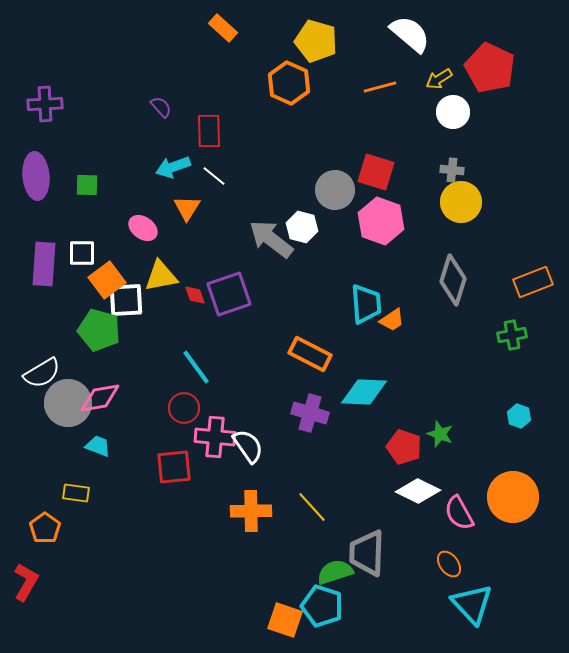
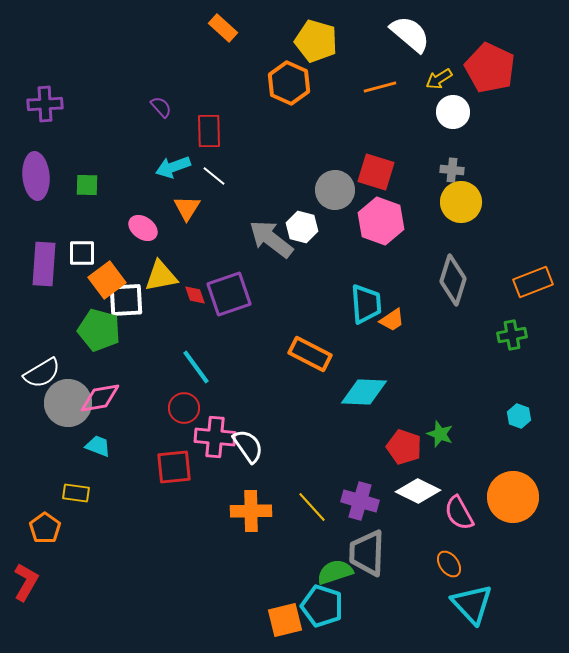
purple cross at (310, 413): moved 50 px right, 88 px down
orange square at (285, 620): rotated 33 degrees counterclockwise
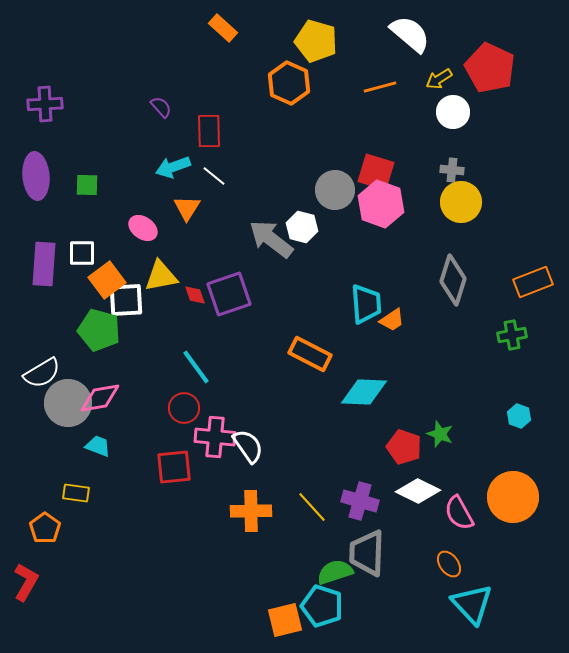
pink hexagon at (381, 221): moved 17 px up
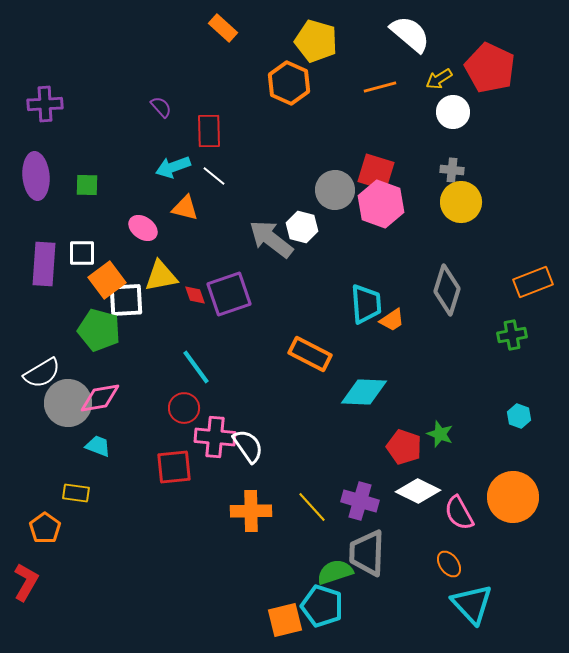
orange triangle at (187, 208): moved 2 px left; rotated 48 degrees counterclockwise
gray diamond at (453, 280): moved 6 px left, 10 px down
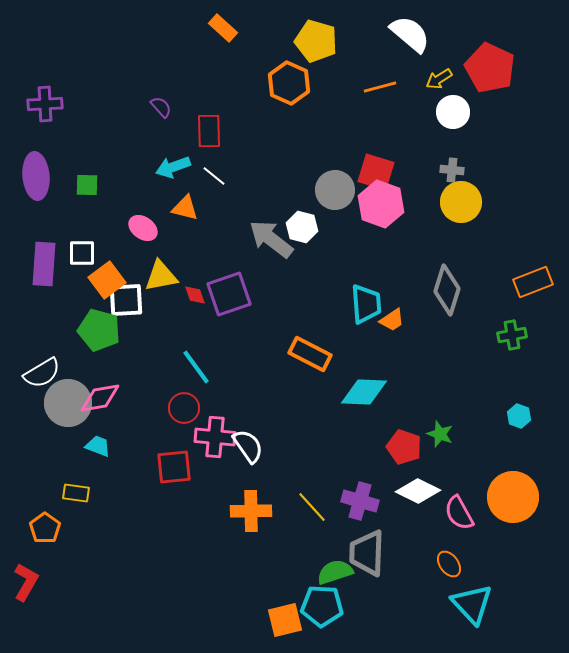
cyan pentagon at (322, 606): rotated 15 degrees counterclockwise
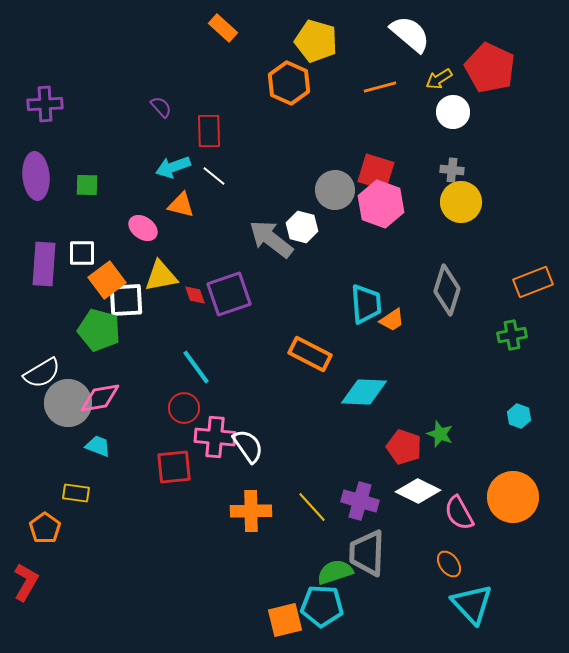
orange triangle at (185, 208): moved 4 px left, 3 px up
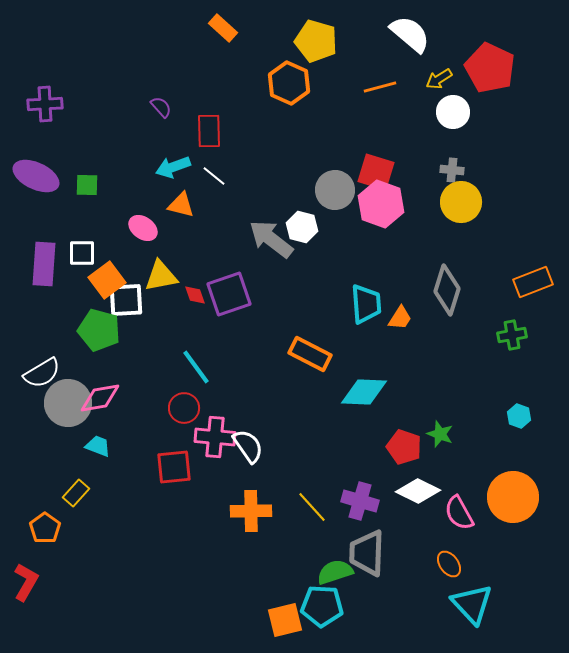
purple ellipse at (36, 176): rotated 60 degrees counterclockwise
orange trapezoid at (392, 320): moved 8 px right, 2 px up; rotated 24 degrees counterclockwise
yellow rectangle at (76, 493): rotated 56 degrees counterclockwise
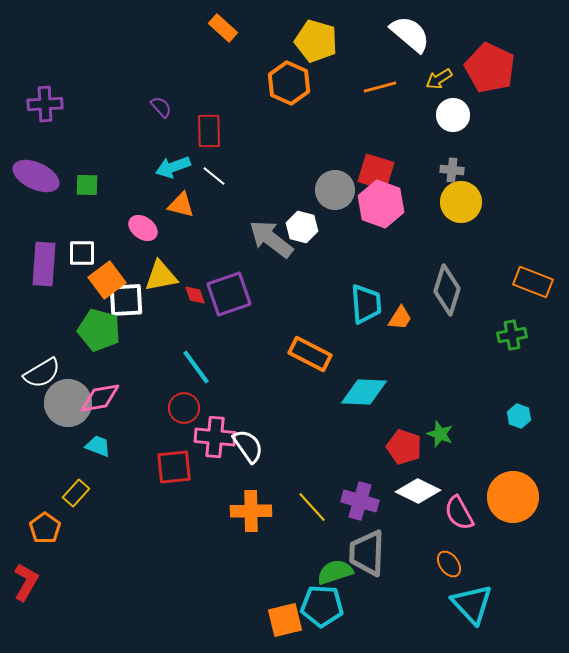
white circle at (453, 112): moved 3 px down
orange rectangle at (533, 282): rotated 42 degrees clockwise
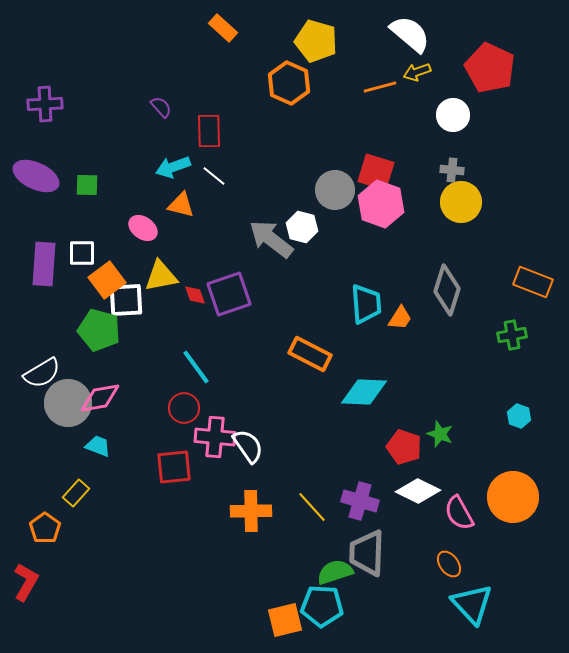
yellow arrow at (439, 79): moved 22 px left, 7 px up; rotated 12 degrees clockwise
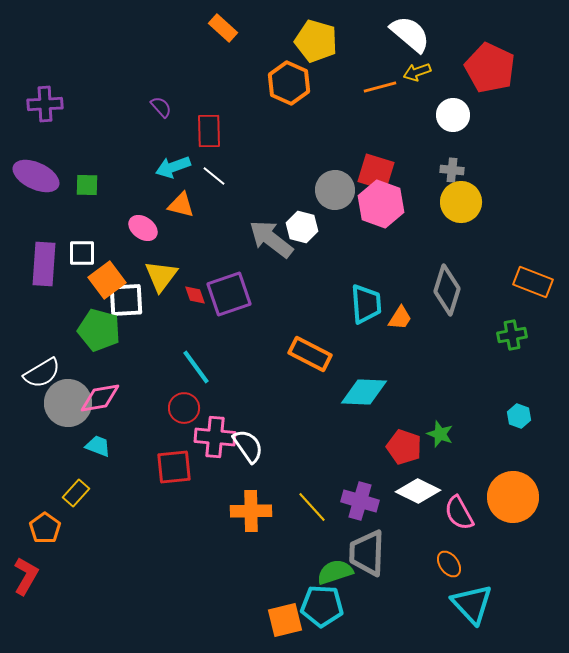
yellow triangle at (161, 276): rotated 42 degrees counterclockwise
red L-shape at (26, 582): moved 6 px up
